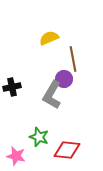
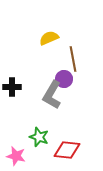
black cross: rotated 12 degrees clockwise
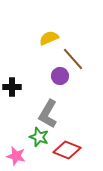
brown line: rotated 30 degrees counterclockwise
purple circle: moved 4 px left, 3 px up
gray L-shape: moved 4 px left, 19 px down
red diamond: rotated 16 degrees clockwise
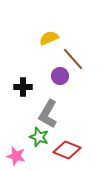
black cross: moved 11 px right
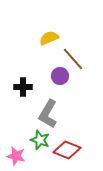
green star: moved 1 px right, 3 px down
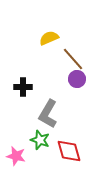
purple circle: moved 17 px right, 3 px down
red diamond: moved 2 px right, 1 px down; rotated 52 degrees clockwise
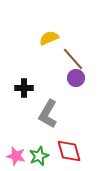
purple circle: moved 1 px left, 1 px up
black cross: moved 1 px right, 1 px down
green star: moved 1 px left, 16 px down; rotated 30 degrees clockwise
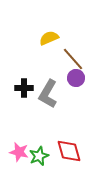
gray L-shape: moved 20 px up
pink star: moved 3 px right, 4 px up
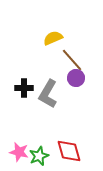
yellow semicircle: moved 4 px right
brown line: moved 1 px left, 1 px down
